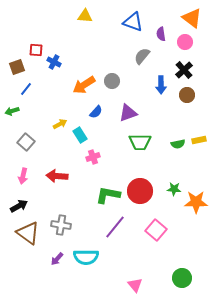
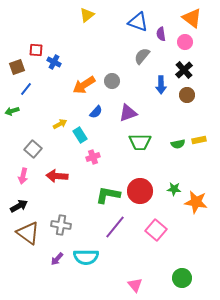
yellow triangle: moved 2 px right, 1 px up; rotated 42 degrees counterclockwise
blue triangle: moved 5 px right
gray square: moved 7 px right, 7 px down
orange star: rotated 10 degrees clockwise
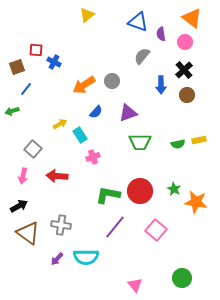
green star: rotated 24 degrees clockwise
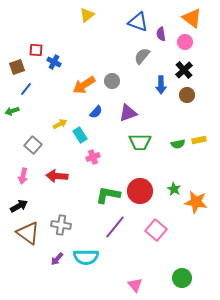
gray square: moved 4 px up
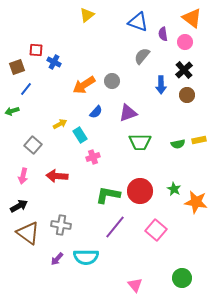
purple semicircle: moved 2 px right
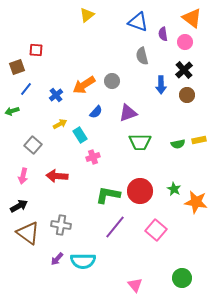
gray semicircle: rotated 54 degrees counterclockwise
blue cross: moved 2 px right, 33 px down; rotated 24 degrees clockwise
cyan semicircle: moved 3 px left, 4 px down
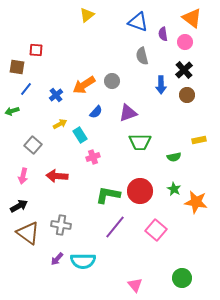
brown square: rotated 28 degrees clockwise
green semicircle: moved 4 px left, 13 px down
